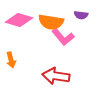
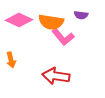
pink diamond: rotated 8 degrees clockwise
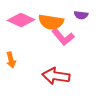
pink diamond: moved 2 px right
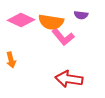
red arrow: moved 13 px right, 3 px down
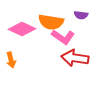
pink diamond: moved 1 px right, 9 px down
pink L-shape: rotated 15 degrees counterclockwise
red arrow: moved 6 px right, 21 px up
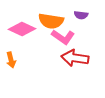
orange semicircle: moved 1 px up
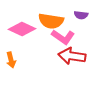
red arrow: moved 3 px left, 2 px up
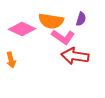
purple semicircle: moved 4 px down; rotated 80 degrees counterclockwise
red arrow: moved 3 px right
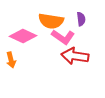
purple semicircle: rotated 24 degrees counterclockwise
pink diamond: moved 1 px right, 7 px down
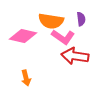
pink diamond: rotated 12 degrees counterclockwise
orange arrow: moved 15 px right, 18 px down
